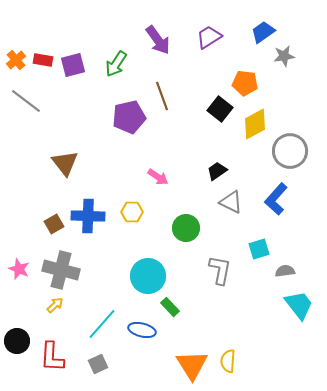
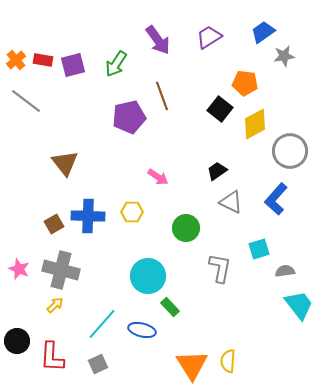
gray L-shape: moved 2 px up
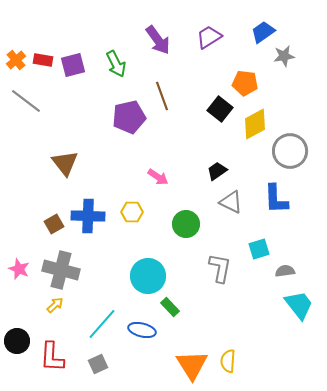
green arrow: rotated 60 degrees counterclockwise
blue L-shape: rotated 44 degrees counterclockwise
green circle: moved 4 px up
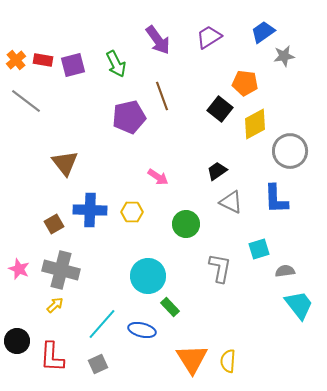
blue cross: moved 2 px right, 6 px up
orange triangle: moved 6 px up
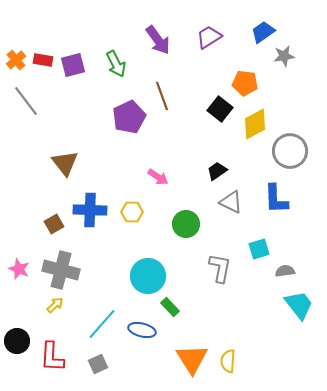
gray line: rotated 16 degrees clockwise
purple pentagon: rotated 12 degrees counterclockwise
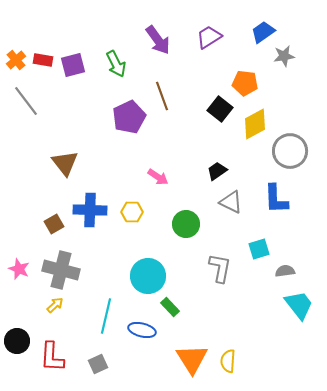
cyan line: moved 4 px right, 8 px up; rotated 28 degrees counterclockwise
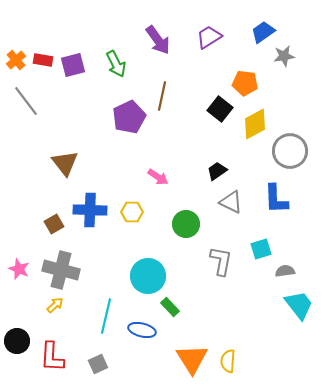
brown line: rotated 32 degrees clockwise
cyan square: moved 2 px right
gray L-shape: moved 1 px right, 7 px up
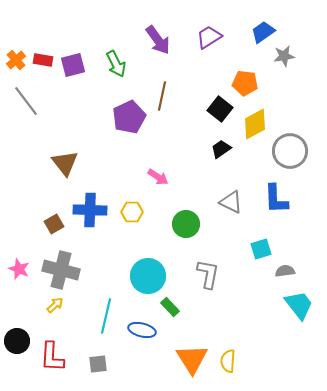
black trapezoid: moved 4 px right, 22 px up
gray L-shape: moved 13 px left, 13 px down
gray square: rotated 18 degrees clockwise
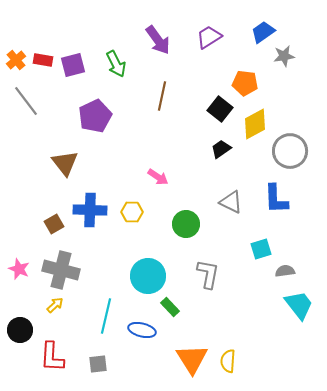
purple pentagon: moved 34 px left, 1 px up
black circle: moved 3 px right, 11 px up
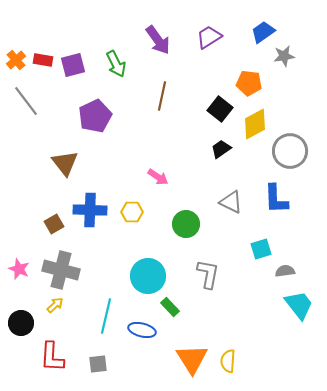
orange pentagon: moved 4 px right
black circle: moved 1 px right, 7 px up
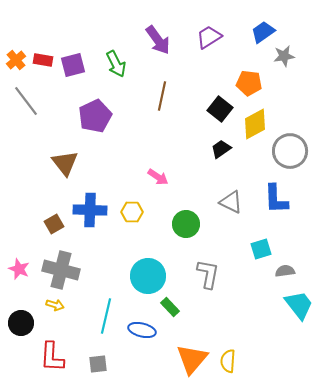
yellow arrow: rotated 60 degrees clockwise
orange triangle: rotated 12 degrees clockwise
